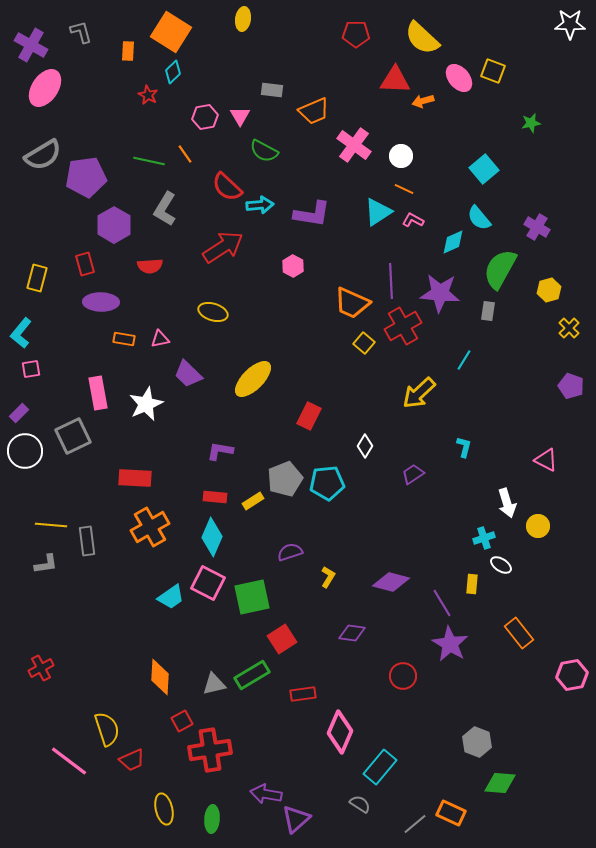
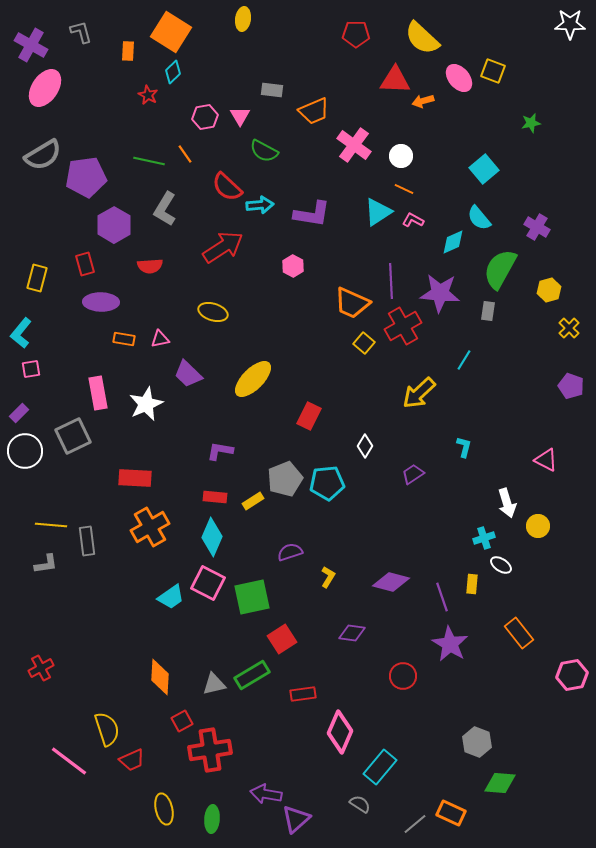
purple line at (442, 603): moved 6 px up; rotated 12 degrees clockwise
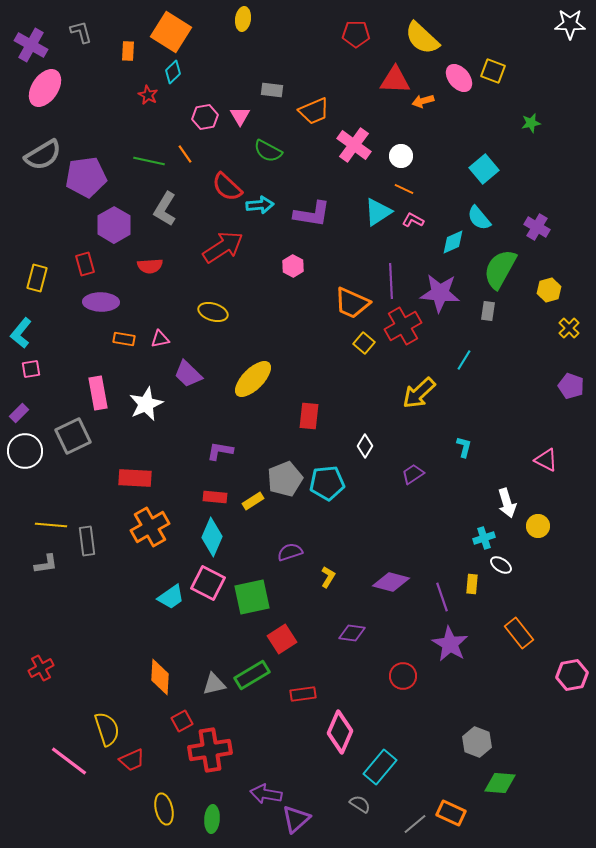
green semicircle at (264, 151): moved 4 px right
red rectangle at (309, 416): rotated 20 degrees counterclockwise
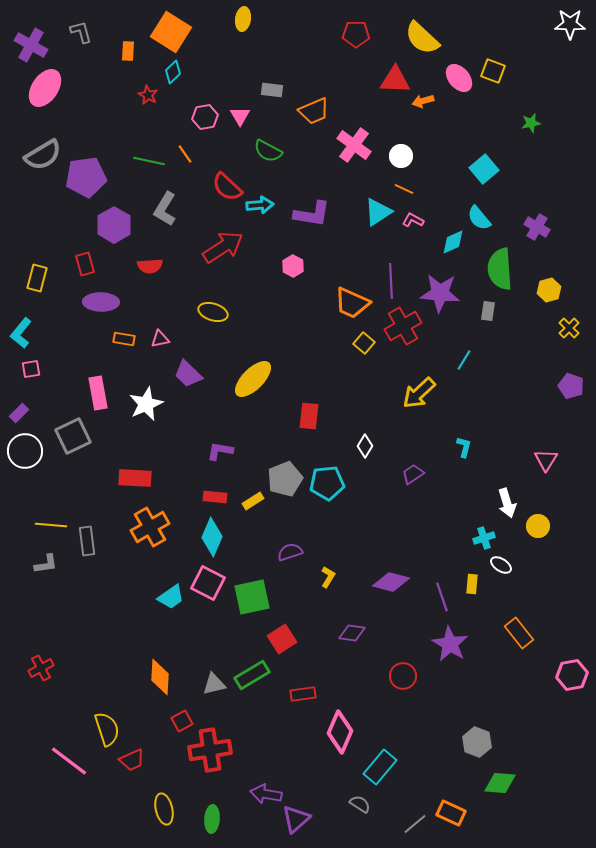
green semicircle at (500, 269): rotated 33 degrees counterclockwise
pink triangle at (546, 460): rotated 35 degrees clockwise
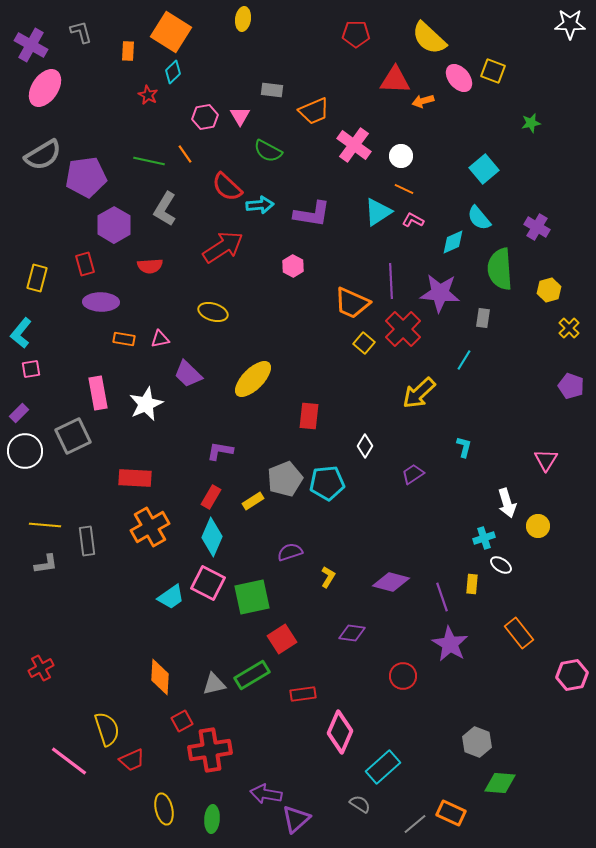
yellow semicircle at (422, 38): moved 7 px right
gray rectangle at (488, 311): moved 5 px left, 7 px down
red cross at (403, 326): moved 3 px down; rotated 15 degrees counterclockwise
red rectangle at (215, 497): moved 4 px left; rotated 65 degrees counterclockwise
yellow line at (51, 525): moved 6 px left
cyan rectangle at (380, 767): moved 3 px right; rotated 8 degrees clockwise
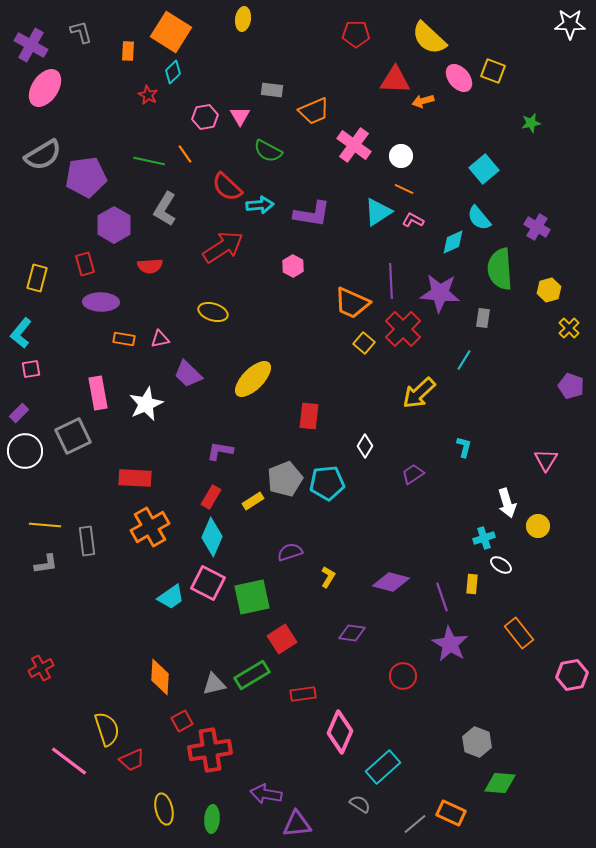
purple triangle at (296, 819): moved 1 px right, 5 px down; rotated 36 degrees clockwise
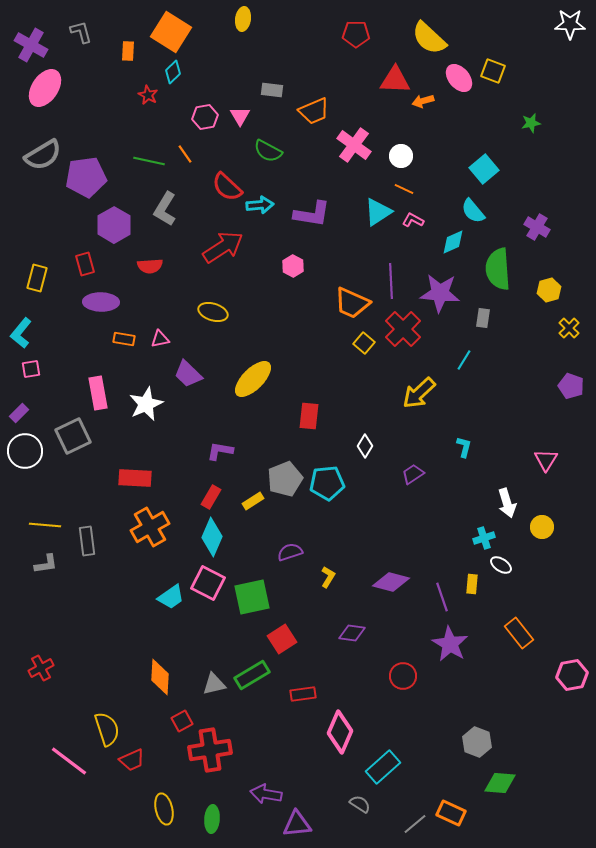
cyan semicircle at (479, 218): moved 6 px left, 7 px up
green semicircle at (500, 269): moved 2 px left
yellow circle at (538, 526): moved 4 px right, 1 px down
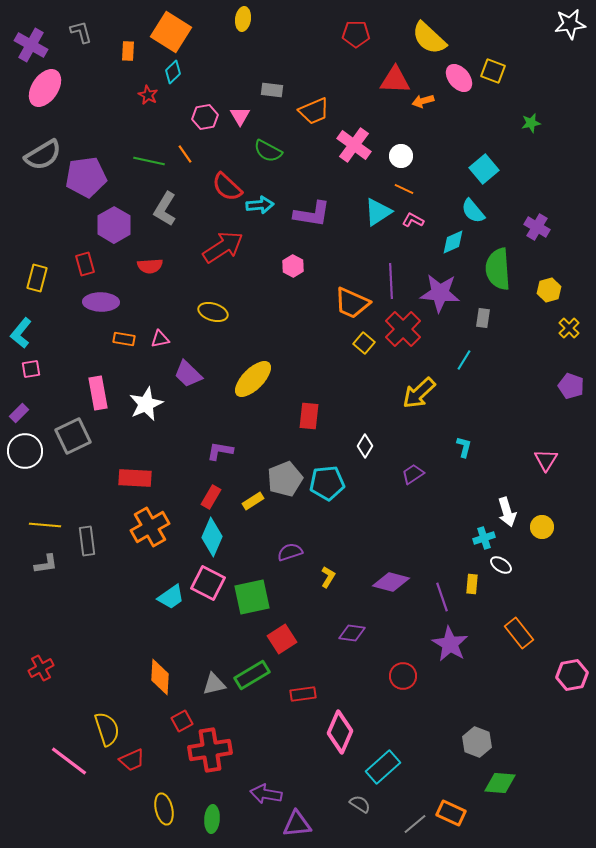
white star at (570, 24): rotated 8 degrees counterclockwise
white arrow at (507, 503): moved 9 px down
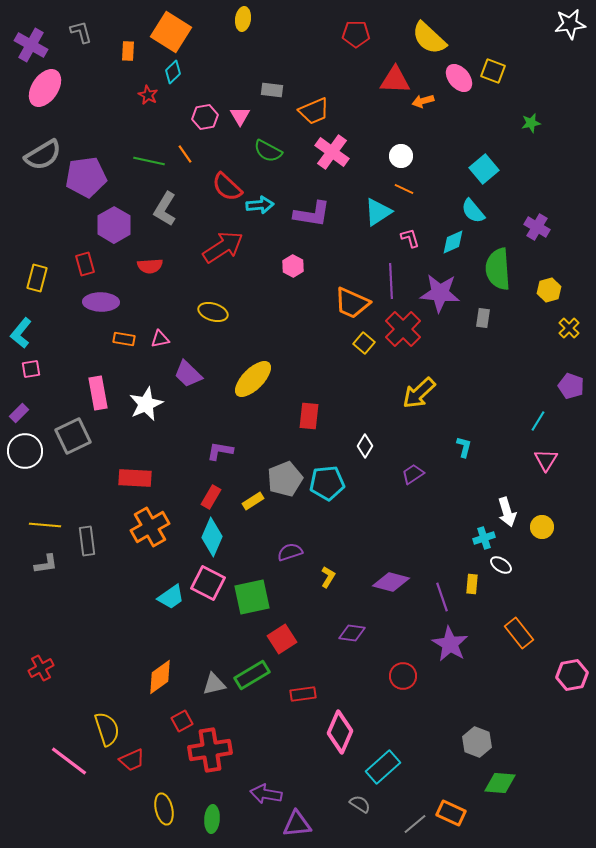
pink cross at (354, 145): moved 22 px left, 7 px down
pink L-shape at (413, 220): moved 3 px left, 18 px down; rotated 45 degrees clockwise
cyan line at (464, 360): moved 74 px right, 61 px down
orange diamond at (160, 677): rotated 51 degrees clockwise
